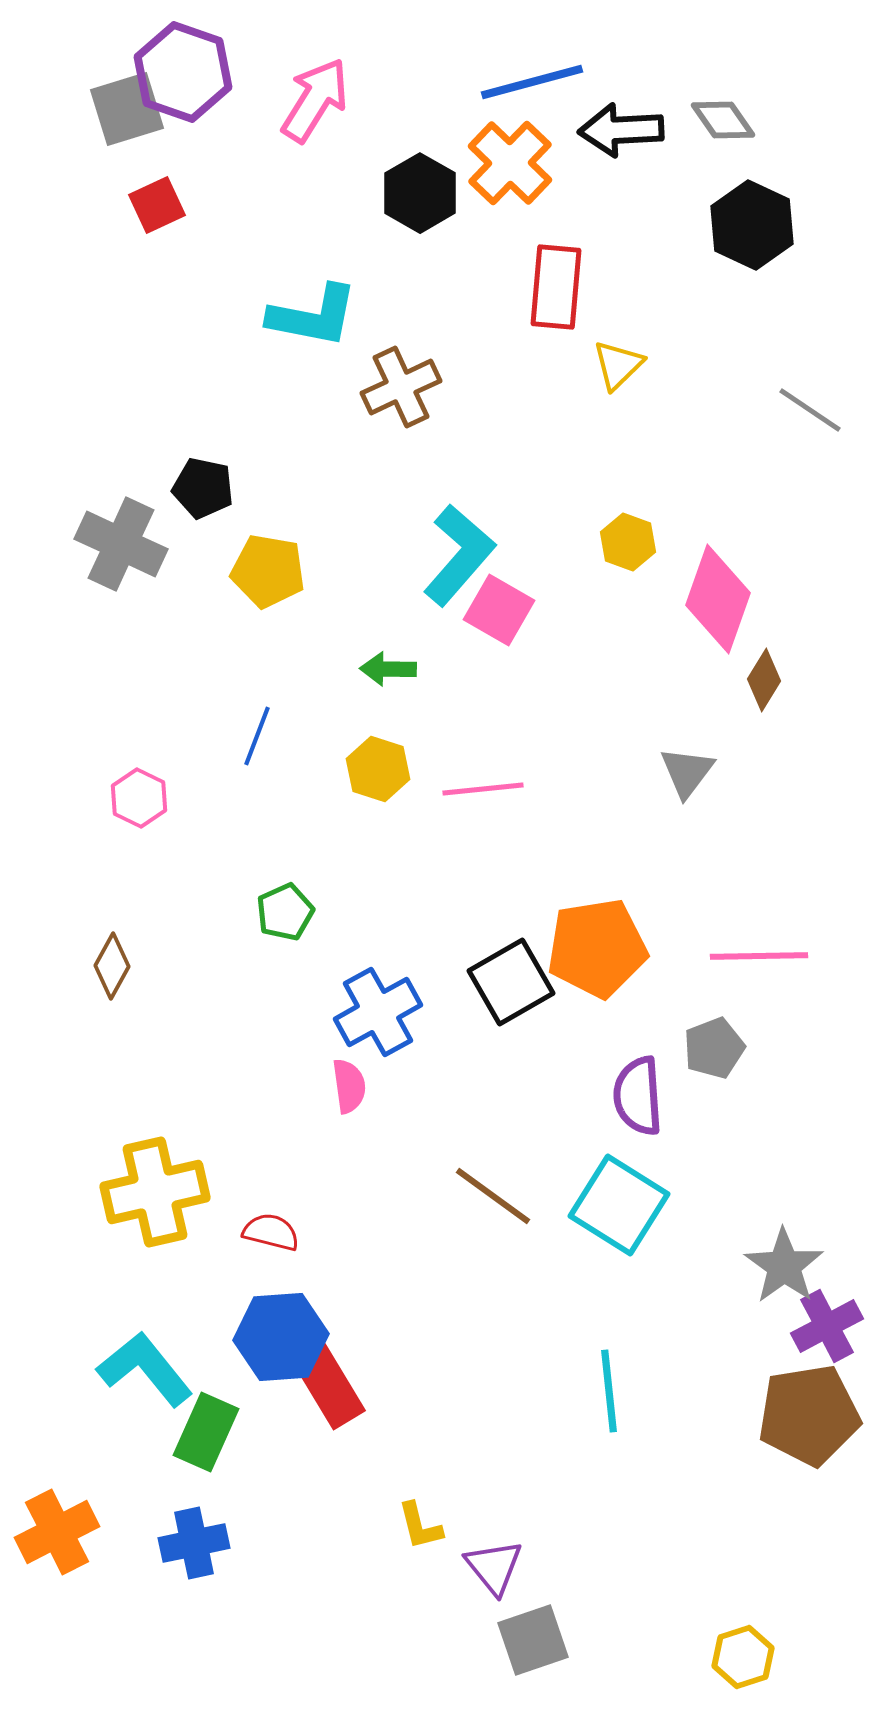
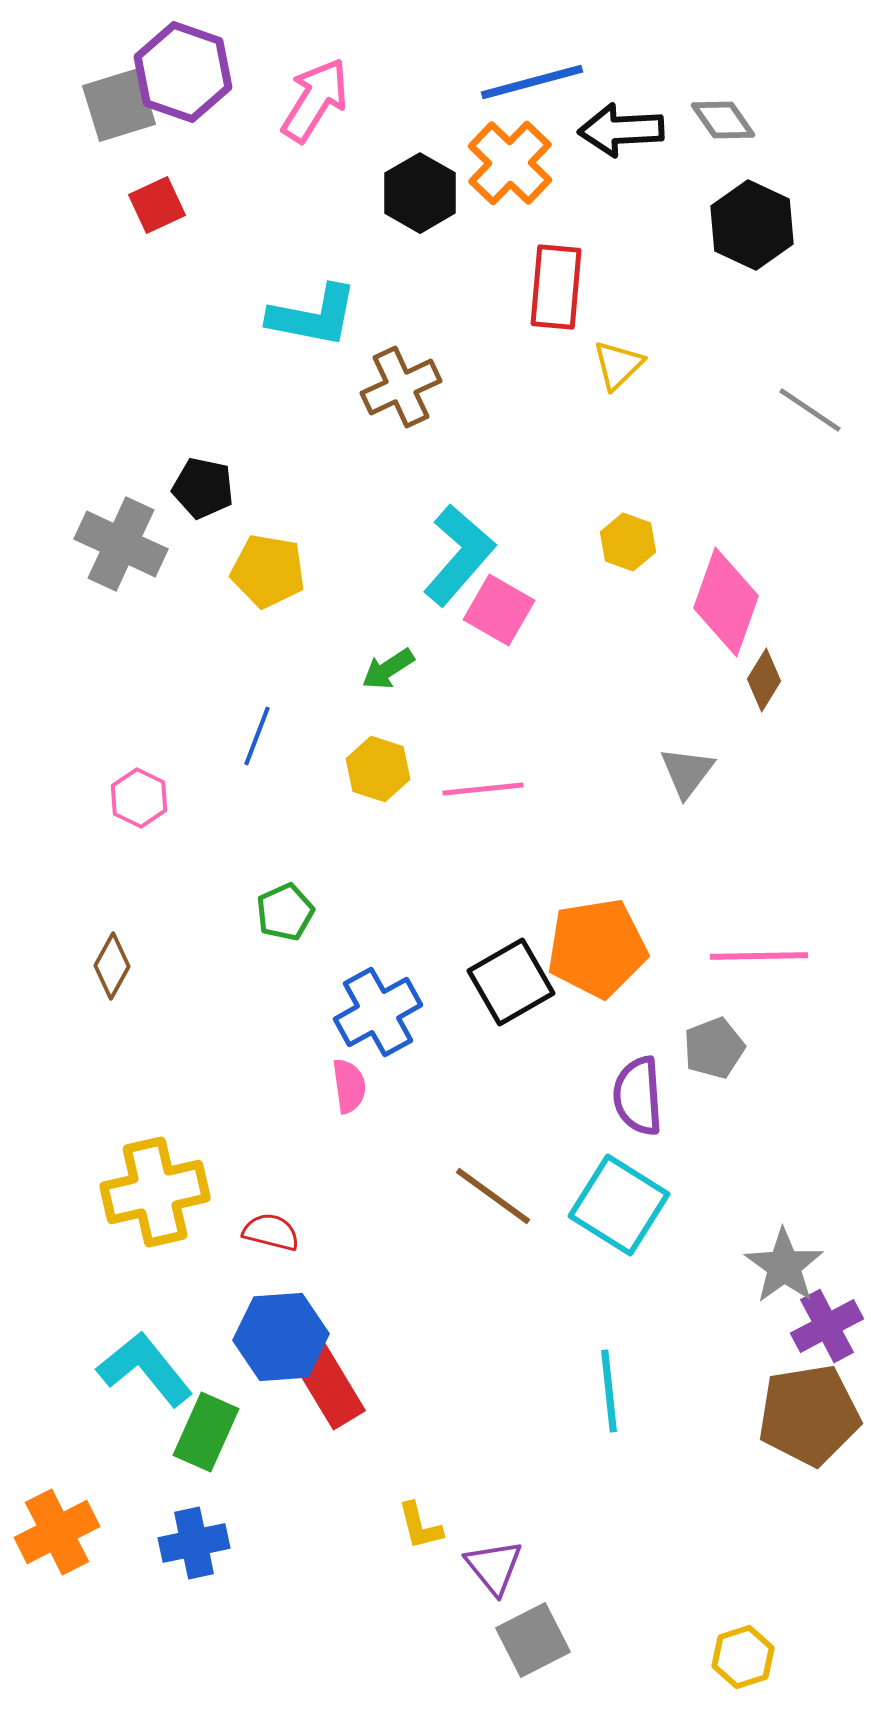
gray square at (127, 109): moved 8 px left, 4 px up
pink diamond at (718, 599): moved 8 px right, 3 px down
green arrow at (388, 669): rotated 34 degrees counterclockwise
gray square at (533, 1640): rotated 8 degrees counterclockwise
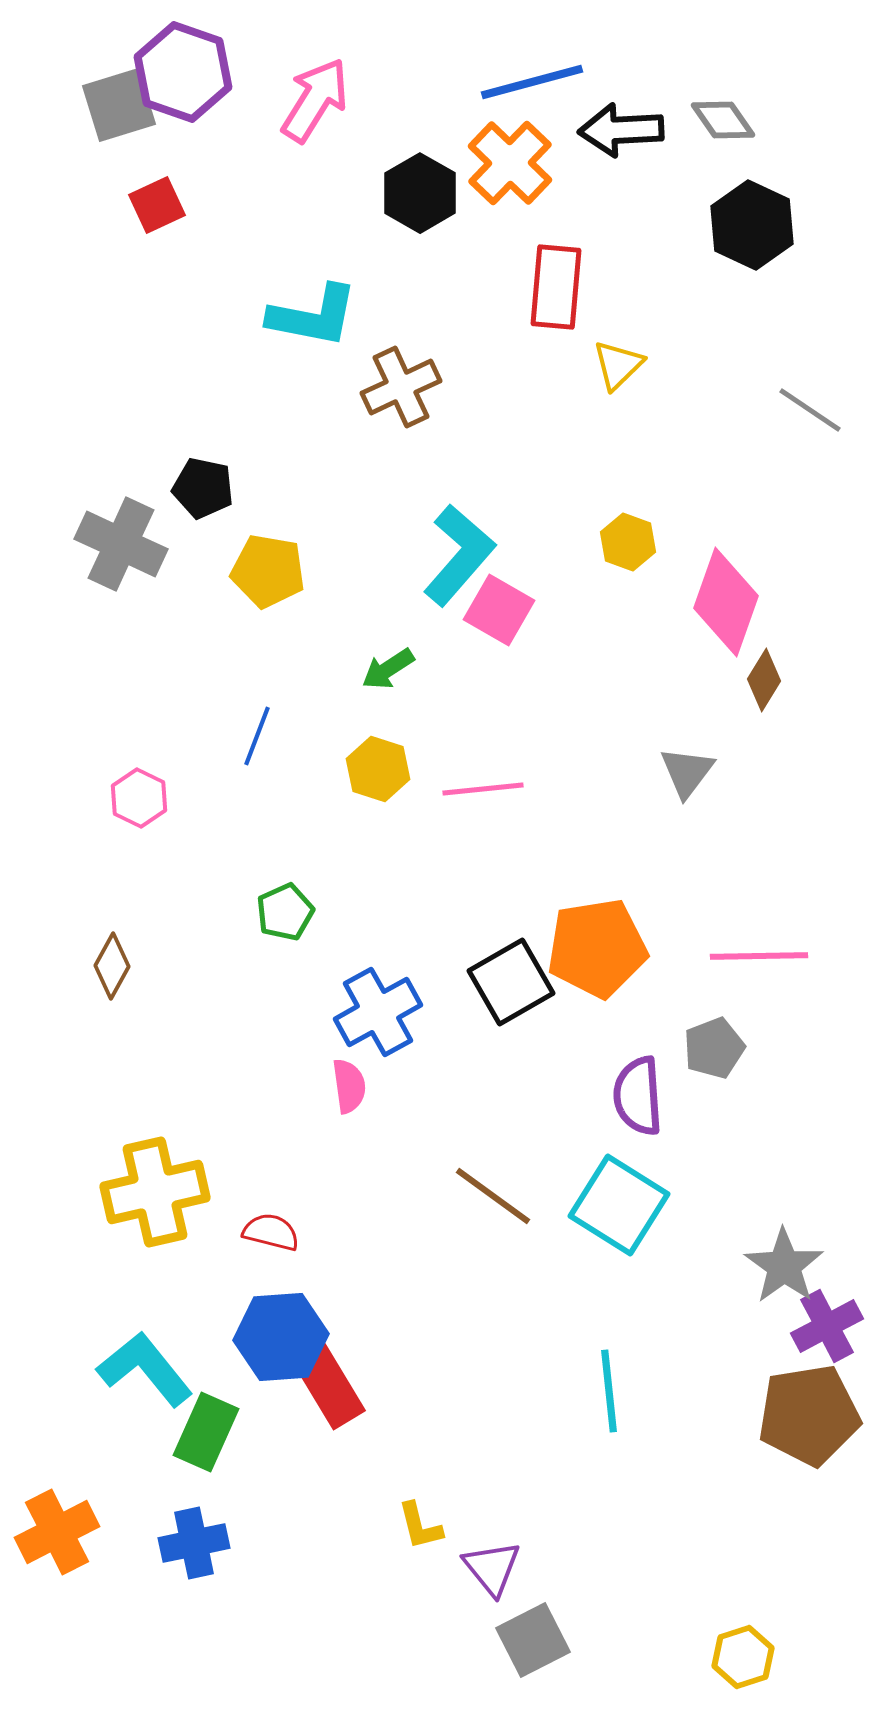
purple triangle at (494, 1567): moved 2 px left, 1 px down
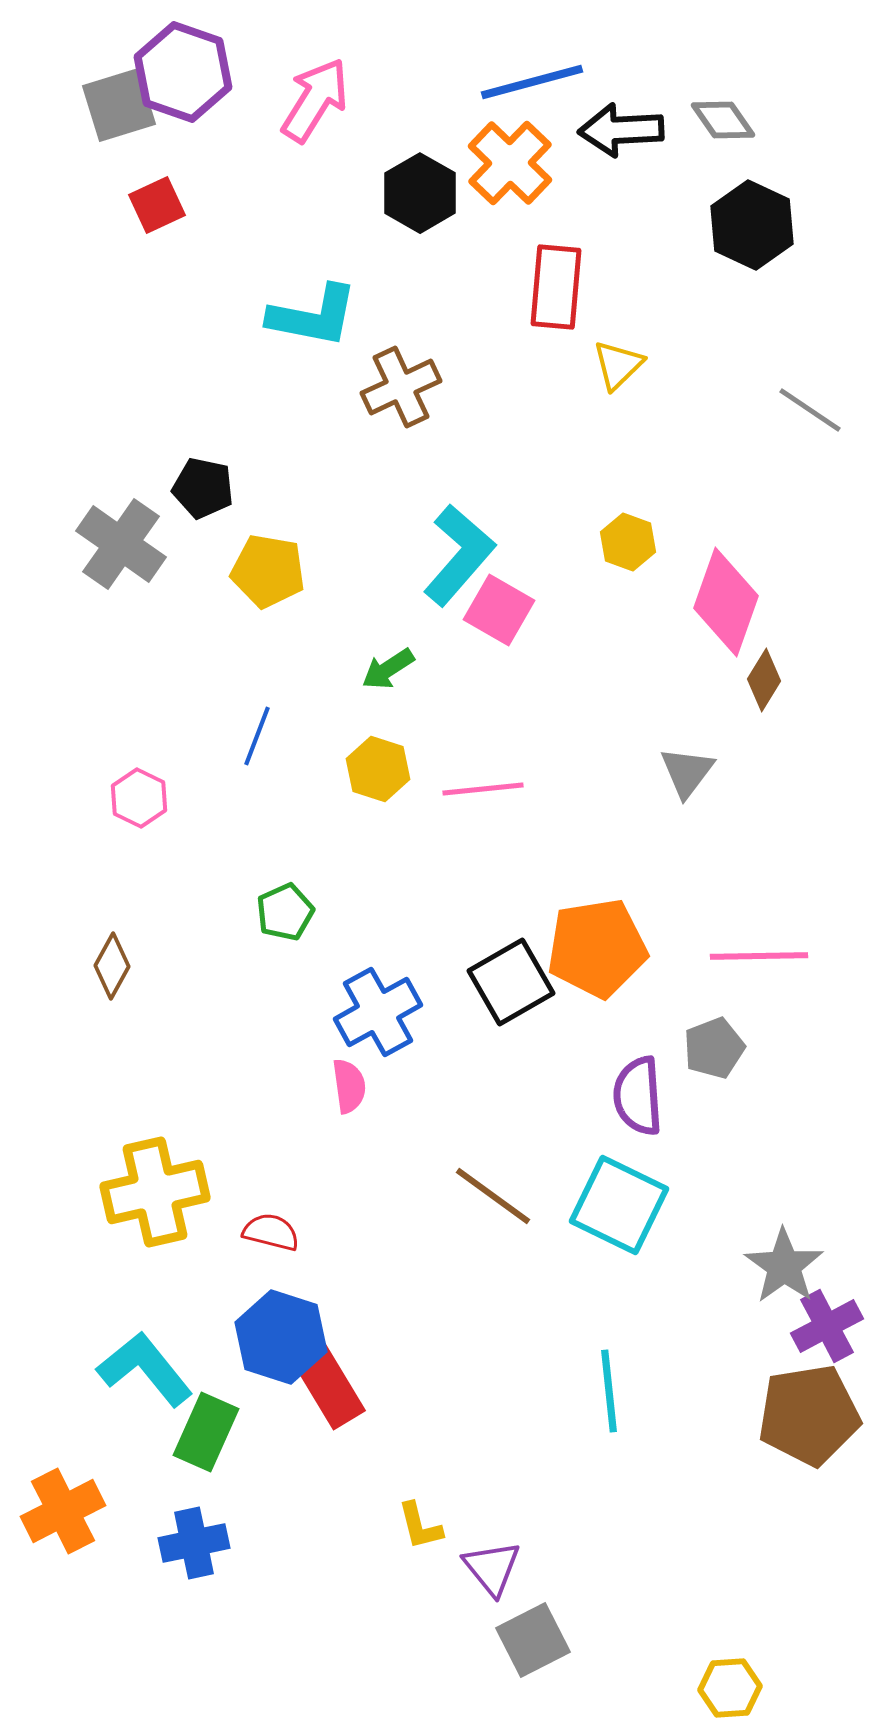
gray cross at (121, 544): rotated 10 degrees clockwise
cyan square at (619, 1205): rotated 6 degrees counterclockwise
blue hexagon at (281, 1337): rotated 22 degrees clockwise
orange cross at (57, 1532): moved 6 px right, 21 px up
yellow hexagon at (743, 1657): moved 13 px left, 31 px down; rotated 14 degrees clockwise
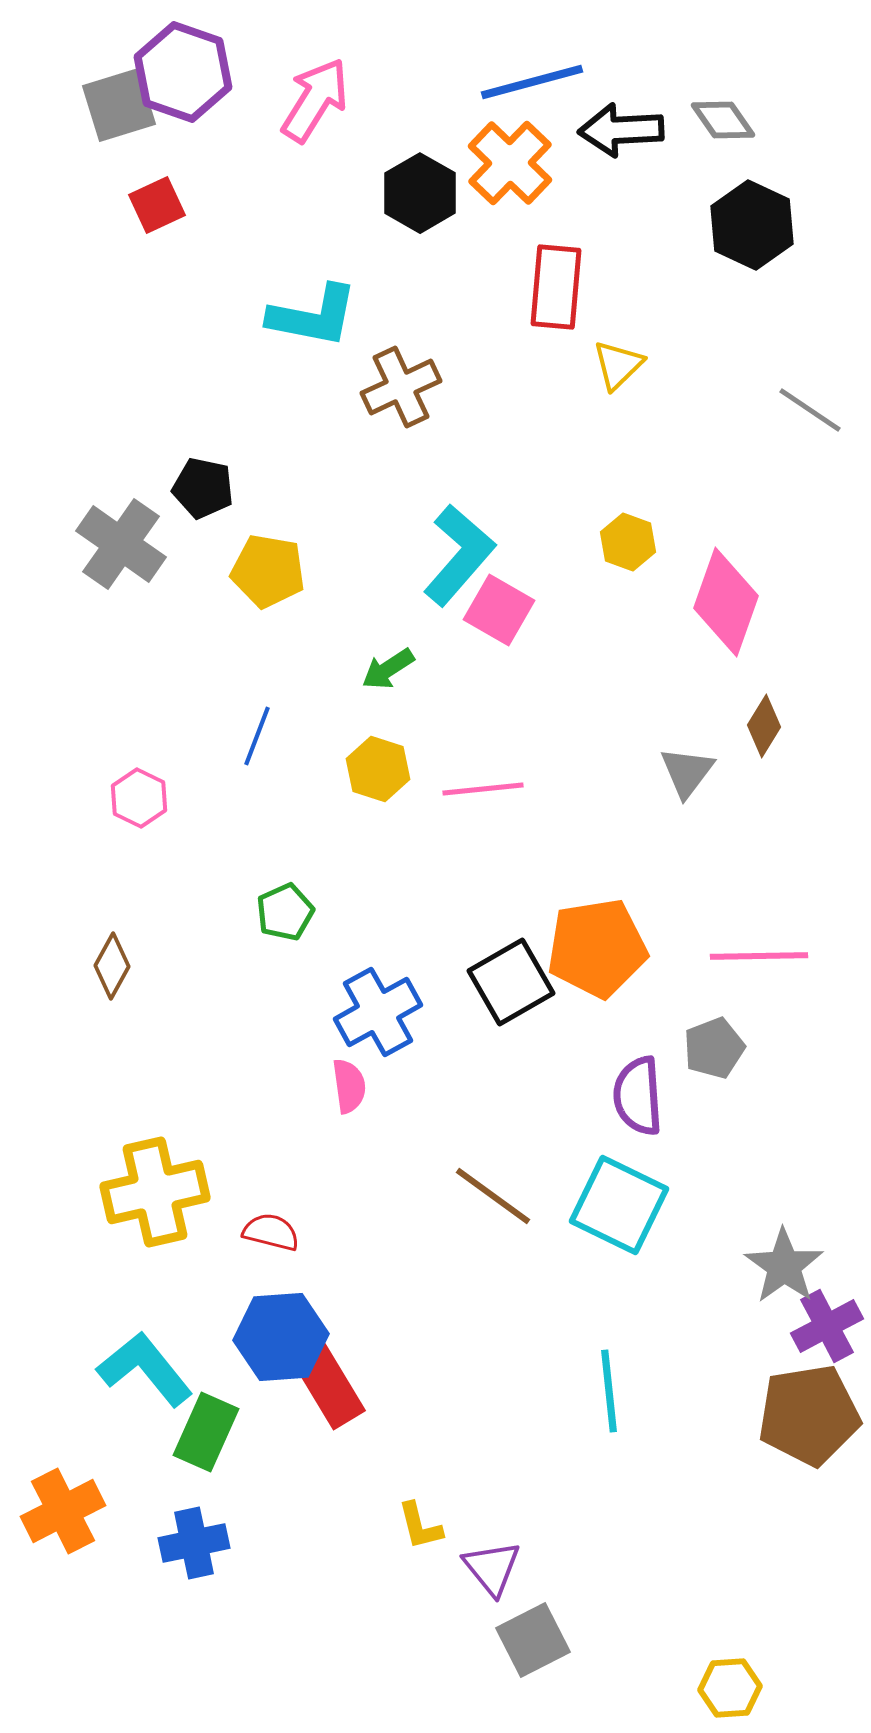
brown diamond at (764, 680): moved 46 px down
blue hexagon at (281, 1337): rotated 22 degrees counterclockwise
